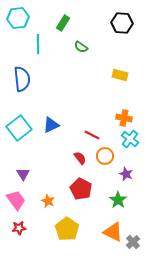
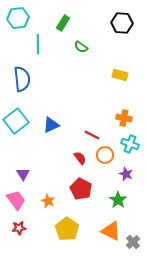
cyan square: moved 3 px left, 7 px up
cyan cross: moved 5 px down; rotated 18 degrees counterclockwise
orange circle: moved 1 px up
orange triangle: moved 2 px left, 1 px up
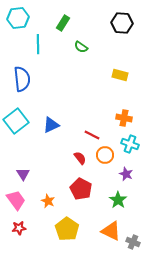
gray cross: rotated 24 degrees counterclockwise
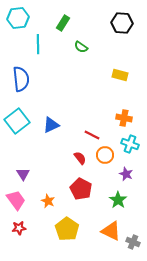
blue semicircle: moved 1 px left
cyan square: moved 1 px right
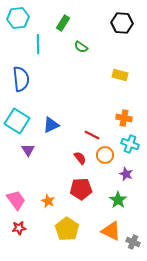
cyan square: rotated 20 degrees counterclockwise
purple triangle: moved 5 px right, 24 px up
red pentagon: rotated 30 degrees counterclockwise
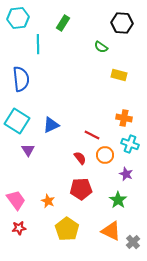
green semicircle: moved 20 px right
yellow rectangle: moved 1 px left
gray cross: rotated 24 degrees clockwise
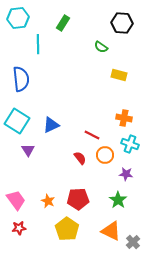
purple star: rotated 16 degrees counterclockwise
red pentagon: moved 3 px left, 10 px down
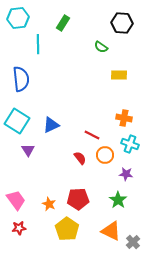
yellow rectangle: rotated 14 degrees counterclockwise
orange star: moved 1 px right, 3 px down
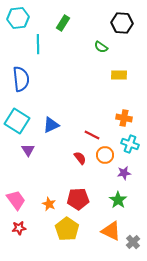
purple star: moved 2 px left, 1 px up; rotated 16 degrees counterclockwise
